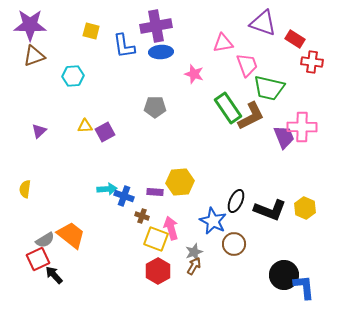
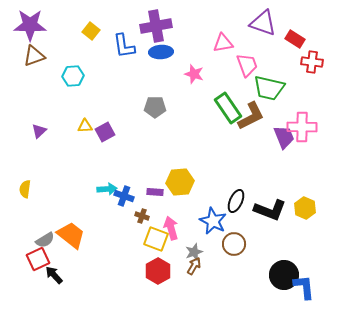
yellow square at (91, 31): rotated 24 degrees clockwise
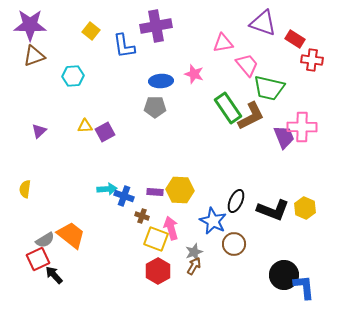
blue ellipse at (161, 52): moved 29 px down
red cross at (312, 62): moved 2 px up
pink trapezoid at (247, 65): rotated 20 degrees counterclockwise
yellow hexagon at (180, 182): moved 8 px down; rotated 8 degrees clockwise
black L-shape at (270, 210): moved 3 px right
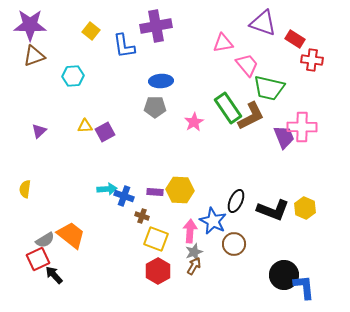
pink star at (194, 74): moved 48 px down; rotated 24 degrees clockwise
pink arrow at (171, 228): moved 19 px right, 3 px down; rotated 20 degrees clockwise
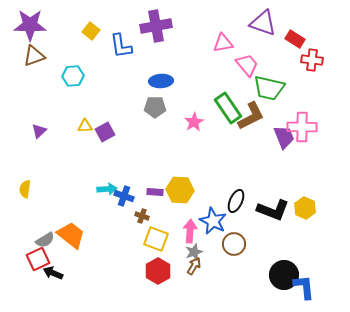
blue L-shape at (124, 46): moved 3 px left
black arrow at (54, 275): moved 1 px left, 2 px up; rotated 24 degrees counterclockwise
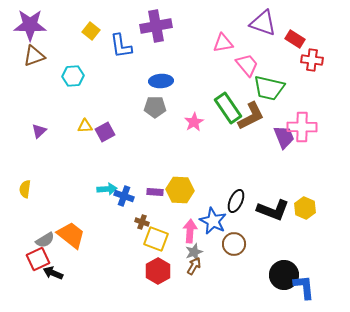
brown cross at (142, 216): moved 6 px down
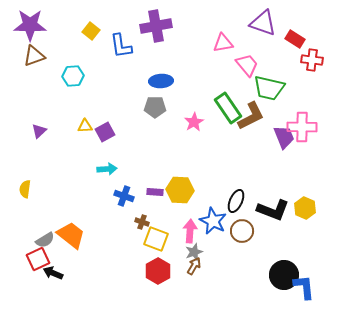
cyan arrow at (107, 189): moved 20 px up
brown circle at (234, 244): moved 8 px right, 13 px up
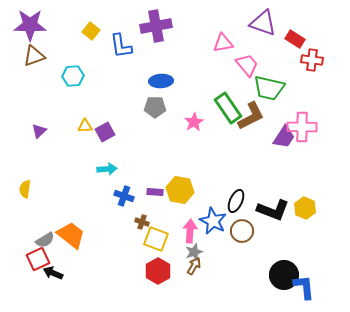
purple trapezoid at (284, 137): rotated 55 degrees clockwise
yellow hexagon at (180, 190): rotated 8 degrees clockwise
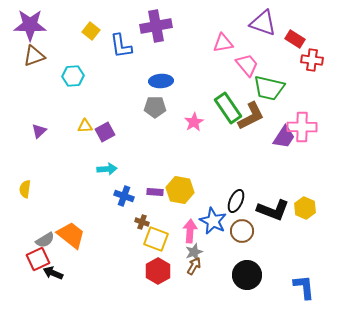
black circle at (284, 275): moved 37 px left
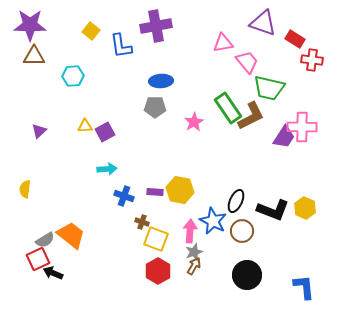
brown triangle at (34, 56): rotated 20 degrees clockwise
pink trapezoid at (247, 65): moved 3 px up
